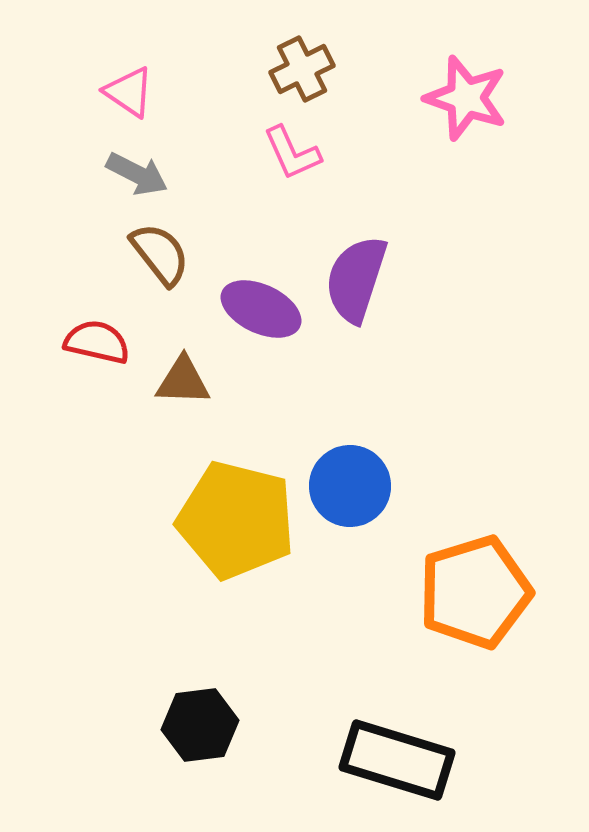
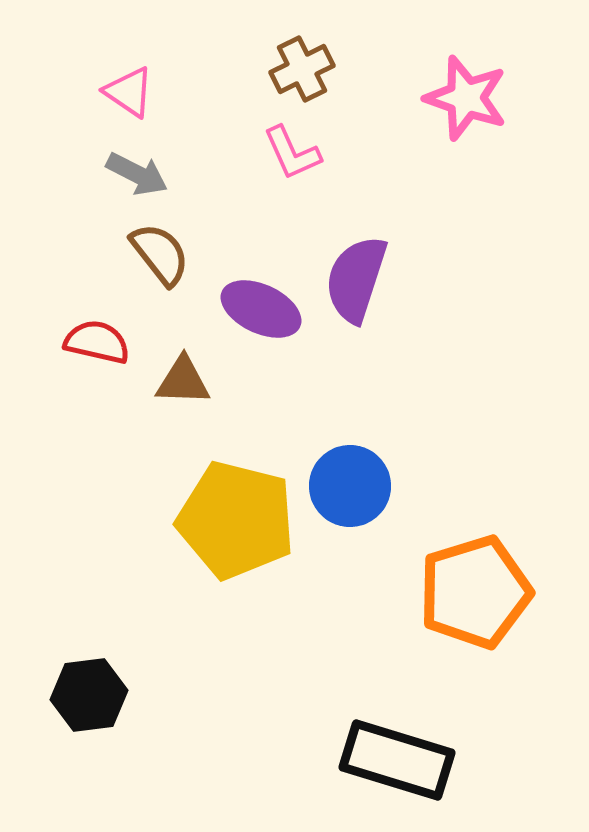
black hexagon: moved 111 px left, 30 px up
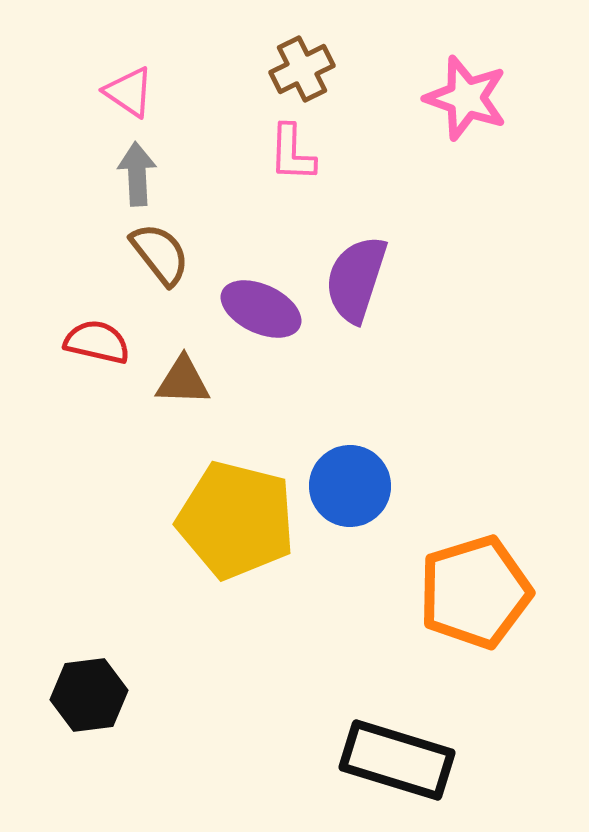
pink L-shape: rotated 26 degrees clockwise
gray arrow: rotated 120 degrees counterclockwise
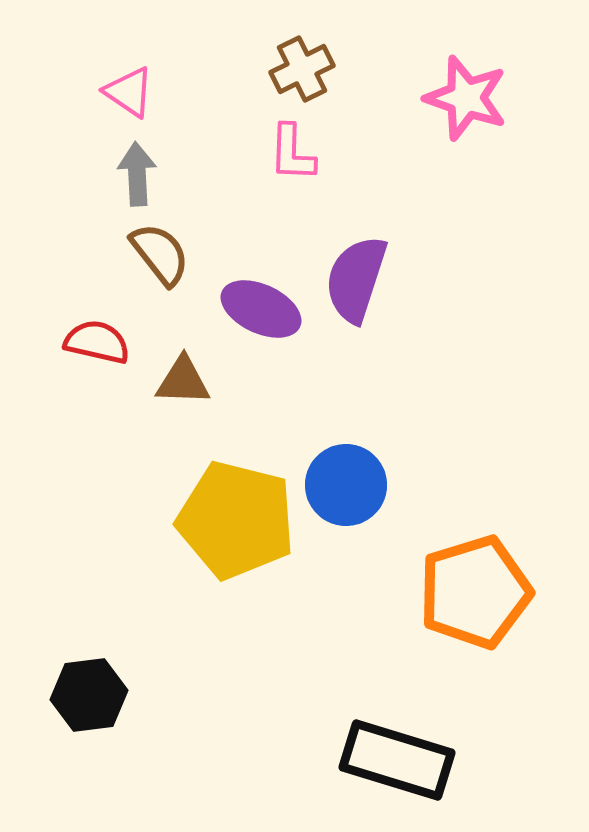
blue circle: moved 4 px left, 1 px up
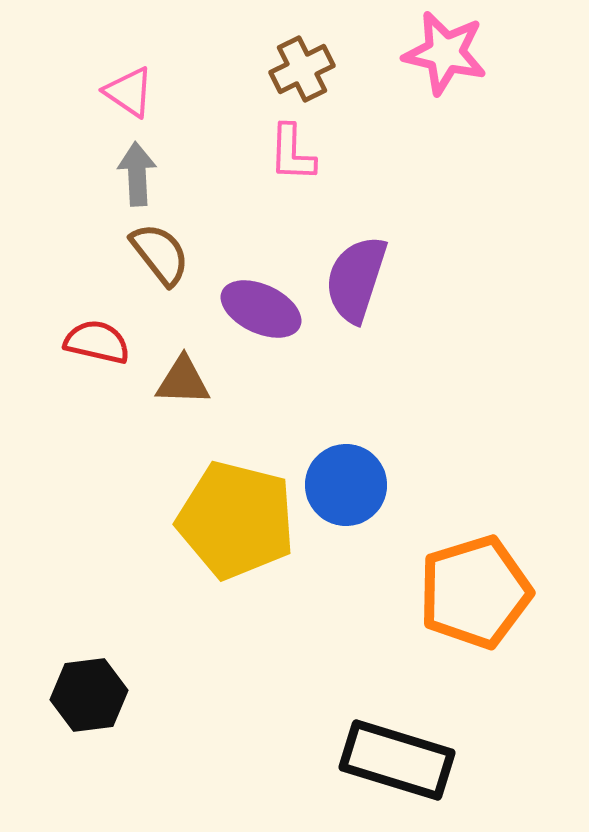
pink star: moved 21 px left, 45 px up; rotated 6 degrees counterclockwise
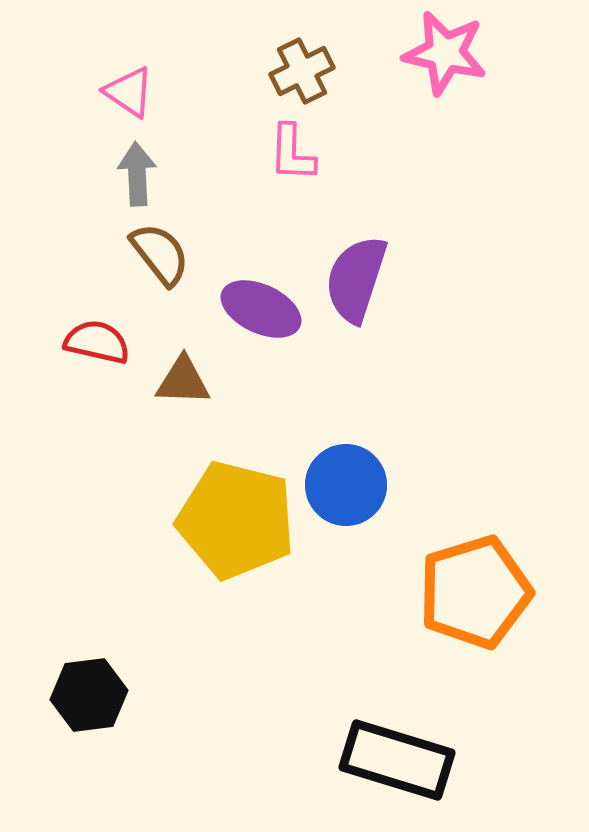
brown cross: moved 2 px down
